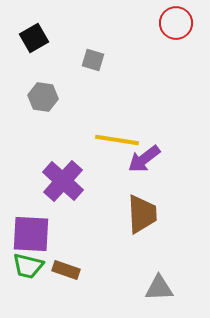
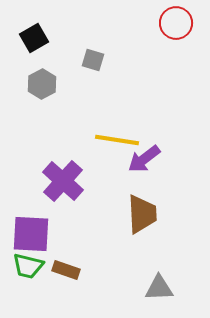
gray hexagon: moved 1 px left, 13 px up; rotated 24 degrees clockwise
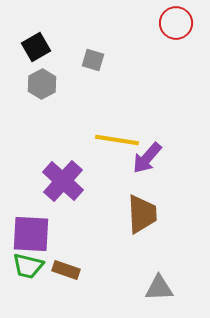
black square: moved 2 px right, 9 px down
purple arrow: moved 3 px right, 1 px up; rotated 12 degrees counterclockwise
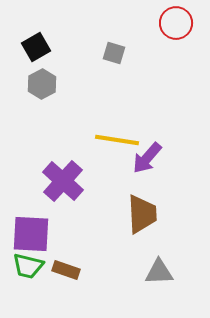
gray square: moved 21 px right, 7 px up
gray triangle: moved 16 px up
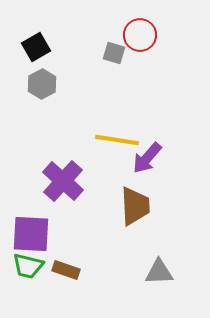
red circle: moved 36 px left, 12 px down
brown trapezoid: moved 7 px left, 8 px up
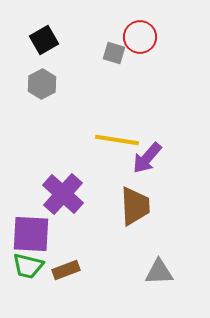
red circle: moved 2 px down
black square: moved 8 px right, 7 px up
purple cross: moved 13 px down
brown rectangle: rotated 40 degrees counterclockwise
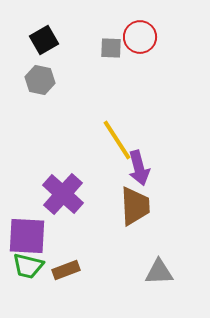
gray square: moved 3 px left, 5 px up; rotated 15 degrees counterclockwise
gray hexagon: moved 2 px left, 4 px up; rotated 20 degrees counterclockwise
yellow line: rotated 48 degrees clockwise
purple arrow: moved 8 px left, 10 px down; rotated 56 degrees counterclockwise
purple square: moved 4 px left, 2 px down
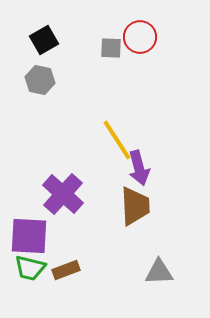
purple square: moved 2 px right
green trapezoid: moved 2 px right, 2 px down
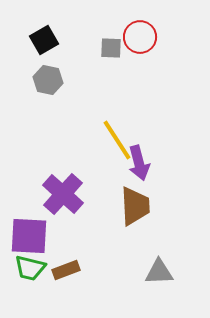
gray hexagon: moved 8 px right
purple arrow: moved 5 px up
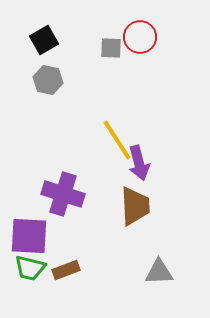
purple cross: rotated 24 degrees counterclockwise
